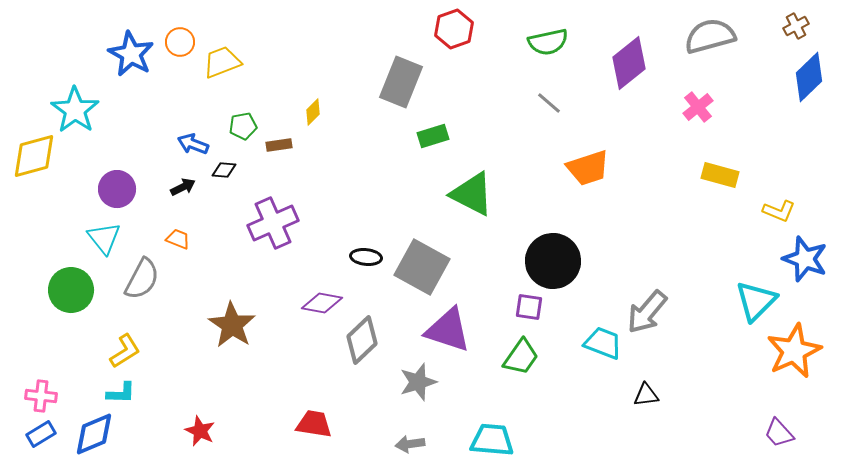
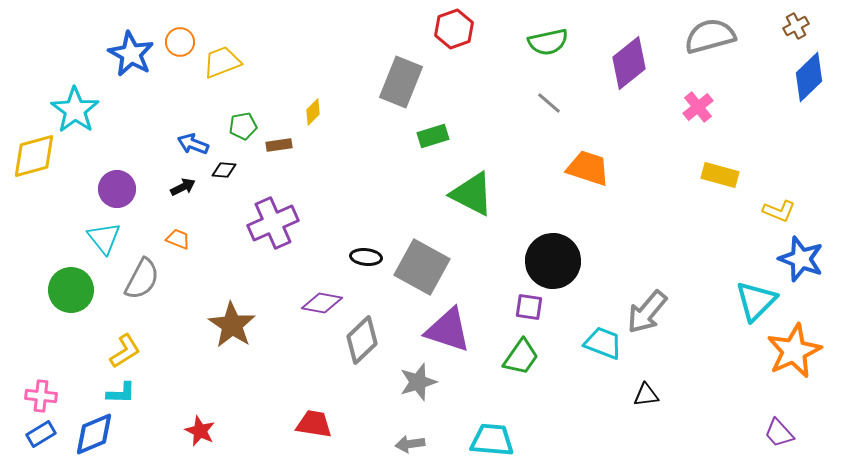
orange trapezoid at (588, 168): rotated 144 degrees counterclockwise
blue star at (805, 259): moved 4 px left
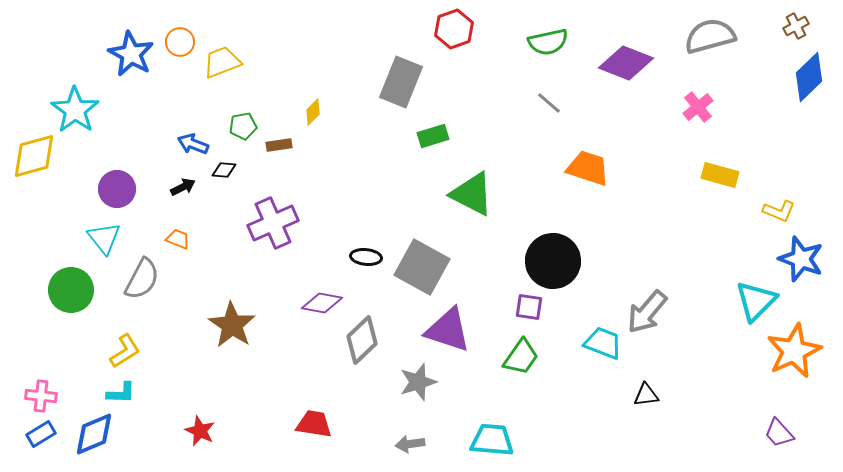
purple diamond at (629, 63): moved 3 px left; rotated 60 degrees clockwise
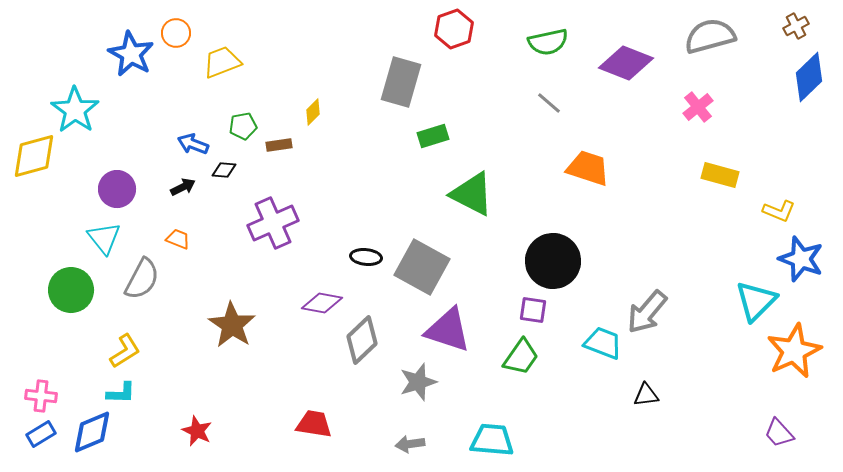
orange circle at (180, 42): moved 4 px left, 9 px up
gray rectangle at (401, 82): rotated 6 degrees counterclockwise
purple square at (529, 307): moved 4 px right, 3 px down
red star at (200, 431): moved 3 px left
blue diamond at (94, 434): moved 2 px left, 2 px up
